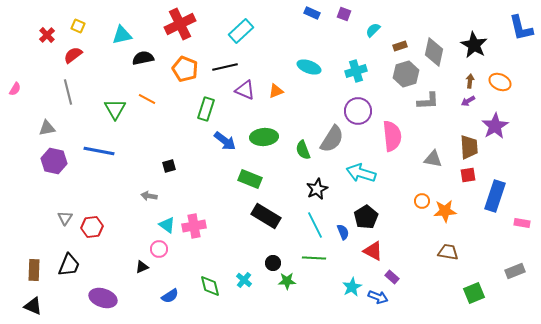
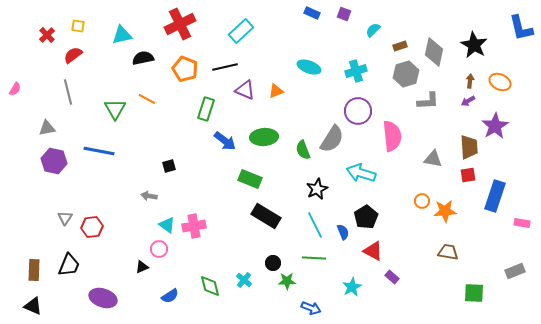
yellow square at (78, 26): rotated 16 degrees counterclockwise
green square at (474, 293): rotated 25 degrees clockwise
blue arrow at (378, 297): moved 67 px left, 11 px down
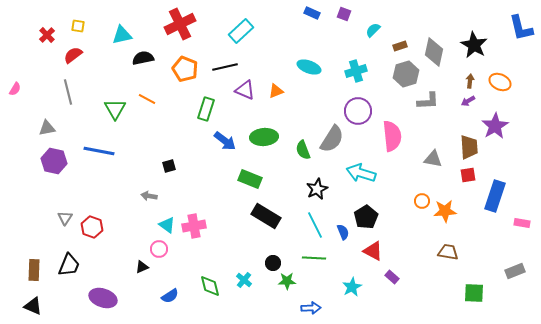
red hexagon at (92, 227): rotated 25 degrees clockwise
blue arrow at (311, 308): rotated 24 degrees counterclockwise
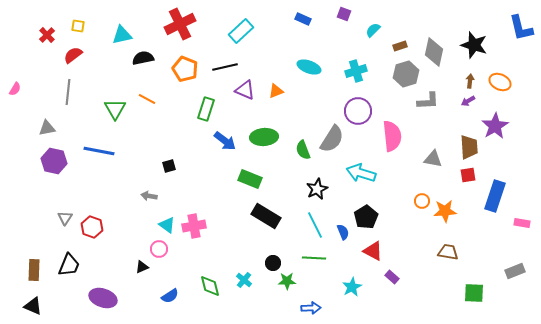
blue rectangle at (312, 13): moved 9 px left, 6 px down
black star at (474, 45): rotated 12 degrees counterclockwise
gray line at (68, 92): rotated 20 degrees clockwise
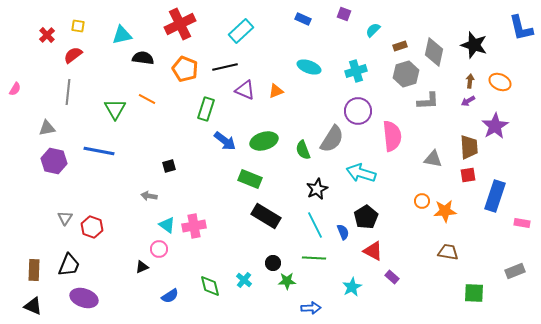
black semicircle at (143, 58): rotated 20 degrees clockwise
green ellipse at (264, 137): moved 4 px down; rotated 12 degrees counterclockwise
purple ellipse at (103, 298): moved 19 px left
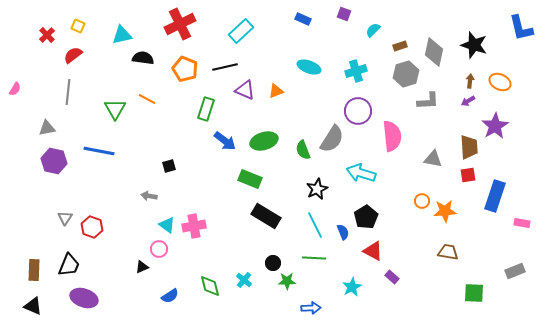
yellow square at (78, 26): rotated 16 degrees clockwise
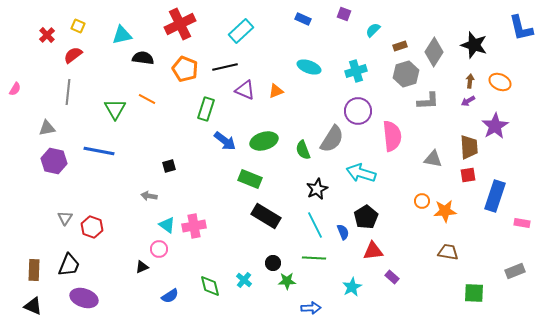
gray diamond at (434, 52): rotated 20 degrees clockwise
red triangle at (373, 251): rotated 35 degrees counterclockwise
